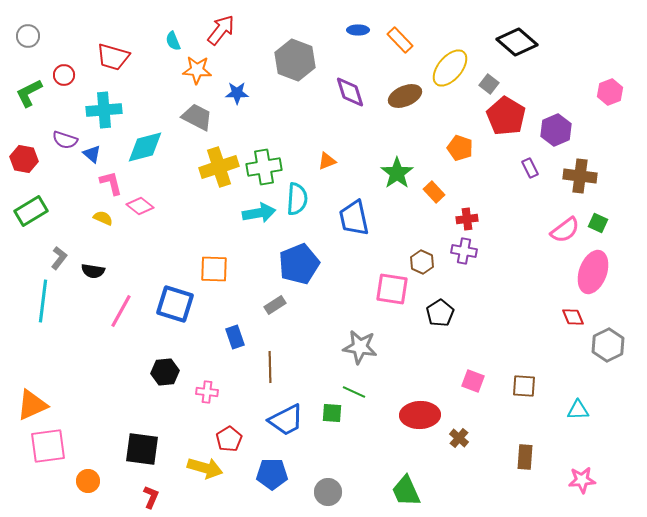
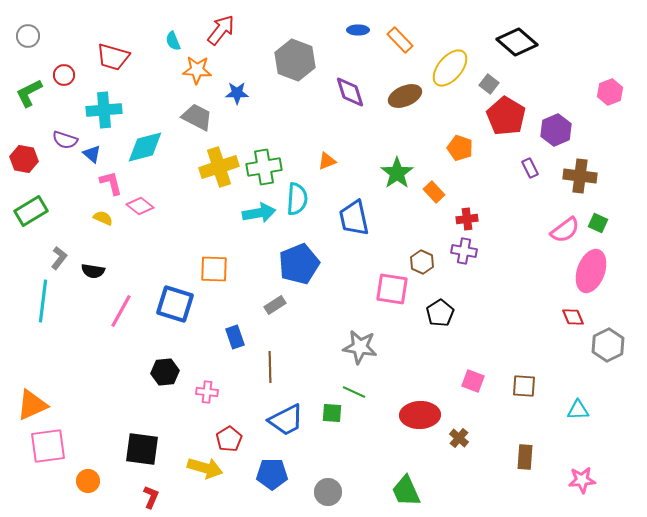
pink ellipse at (593, 272): moved 2 px left, 1 px up
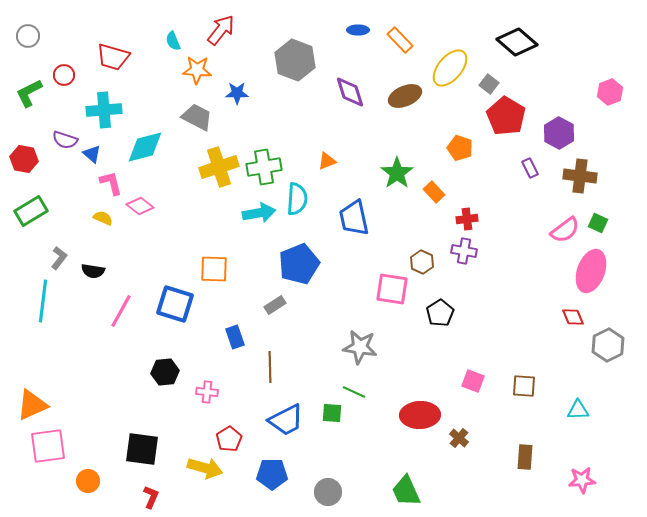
purple hexagon at (556, 130): moved 3 px right, 3 px down; rotated 8 degrees counterclockwise
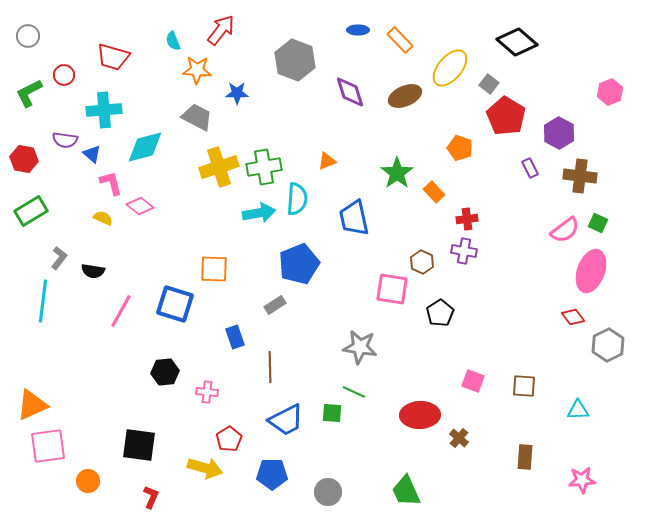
purple semicircle at (65, 140): rotated 10 degrees counterclockwise
red diamond at (573, 317): rotated 15 degrees counterclockwise
black square at (142, 449): moved 3 px left, 4 px up
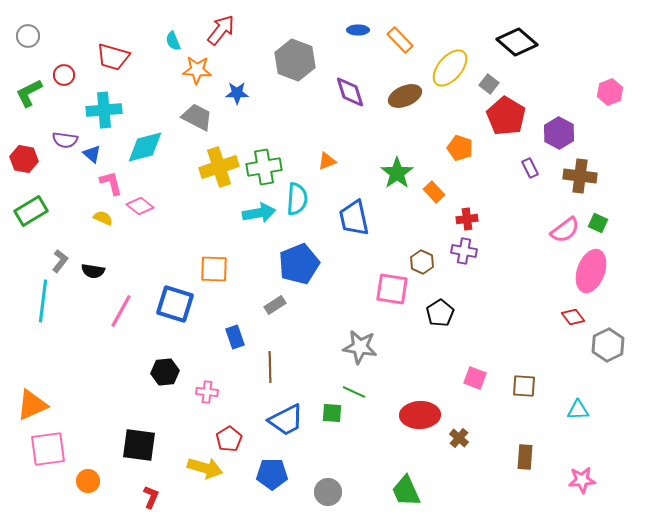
gray L-shape at (59, 258): moved 1 px right, 3 px down
pink square at (473, 381): moved 2 px right, 3 px up
pink square at (48, 446): moved 3 px down
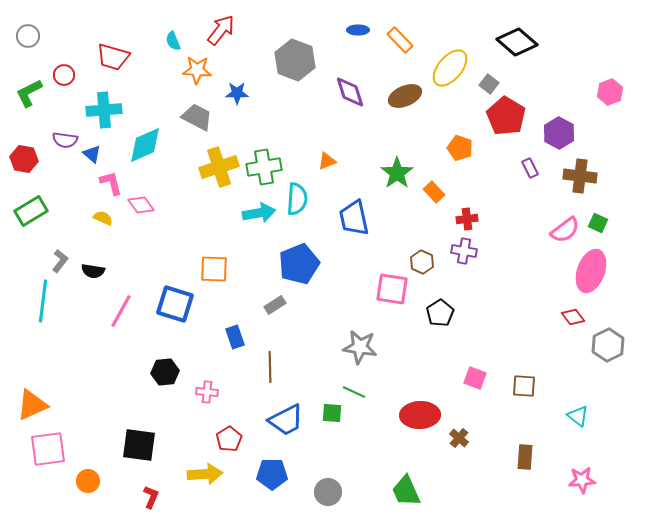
cyan diamond at (145, 147): moved 2 px up; rotated 9 degrees counterclockwise
pink diamond at (140, 206): moved 1 px right, 1 px up; rotated 16 degrees clockwise
cyan triangle at (578, 410): moved 6 px down; rotated 40 degrees clockwise
yellow arrow at (205, 468): moved 6 px down; rotated 20 degrees counterclockwise
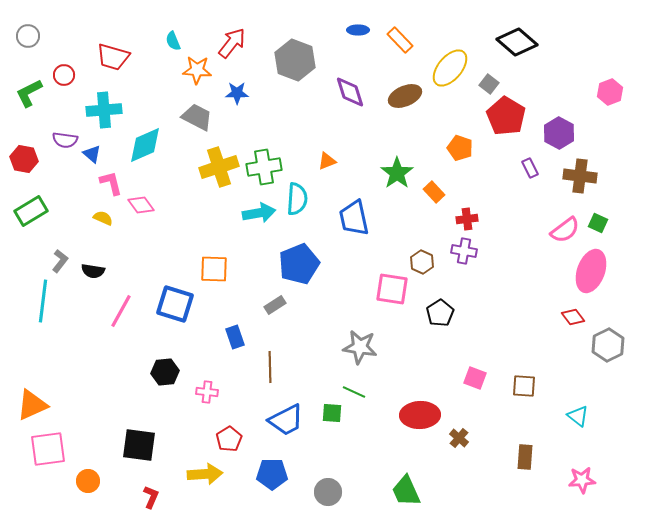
red arrow at (221, 30): moved 11 px right, 13 px down
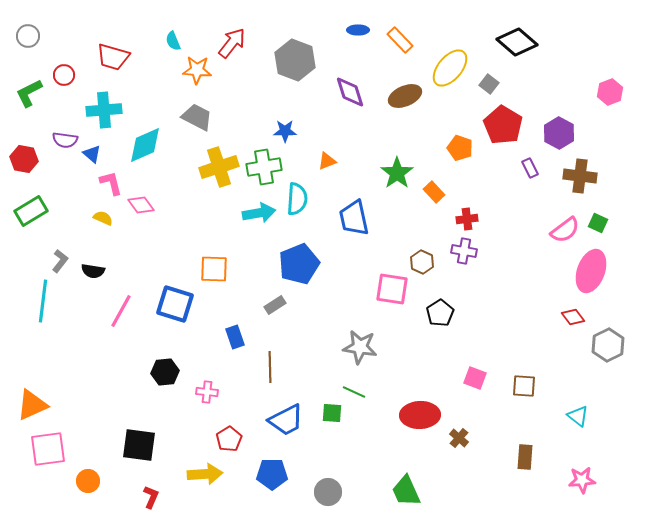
blue star at (237, 93): moved 48 px right, 38 px down
red pentagon at (506, 116): moved 3 px left, 9 px down
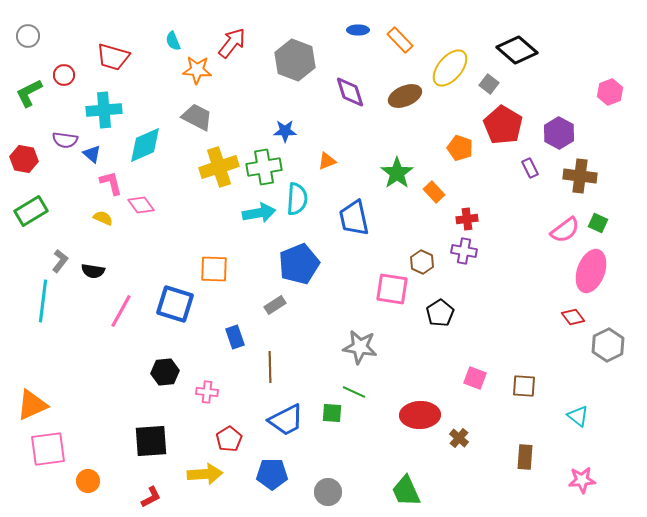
black diamond at (517, 42): moved 8 px down
black square at (139, 445): moved 12 px right, 4 px up; rotated 12 degrees counterclockwise
red L-shape at (151, 497): rotated 40 degrees clockwise
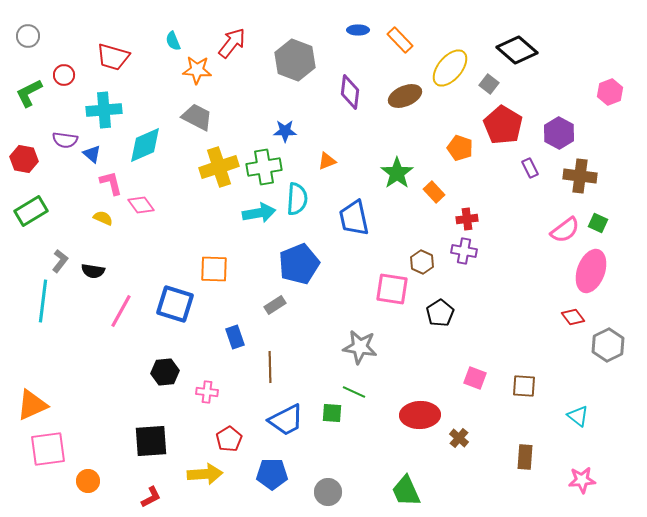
purple diamond at (350, 92): rotated 24 degrees clockwise
